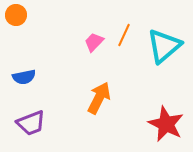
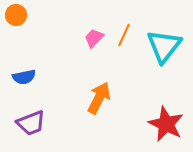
pink trapezoid: moved 4 px up
cyan triangle: rotated 12 degrees counterclockwise
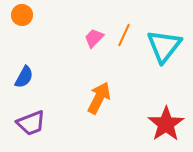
orange circle: moved 6 px right
blue semicircle: rotated 50 degrees counterclockwise
red star: rotated 12 degrees clockwise
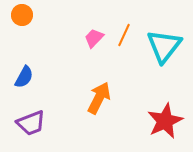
red star: moved 1 px left, 3 px up; rotated 9 degrees clockwise
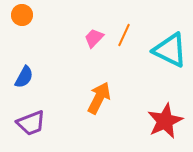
cyan triangle: moved 6 px right, 4 px down; rotated 42 degrees counterclockwise
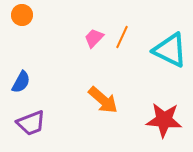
orange line: moved 2 px left, 2 px down
blue semicircle: moved 3 px left, 5 px down
orange arrow: moved 4 px right, 2 px down; rotated 104 degrees clockwise
red star: moved 1 px left, 1 px up; rotated 30 degrees clockwise
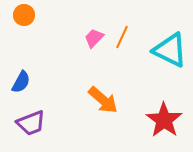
orange circle: moved 2 px right
red star: rotated 30 degrees clockwise
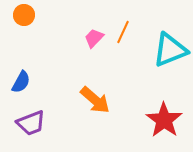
orange line: moved 1 px right, 5 px up
cyan triangle: rotated 48 degrees counterclockwise
orange arrow: moved 8 px left
